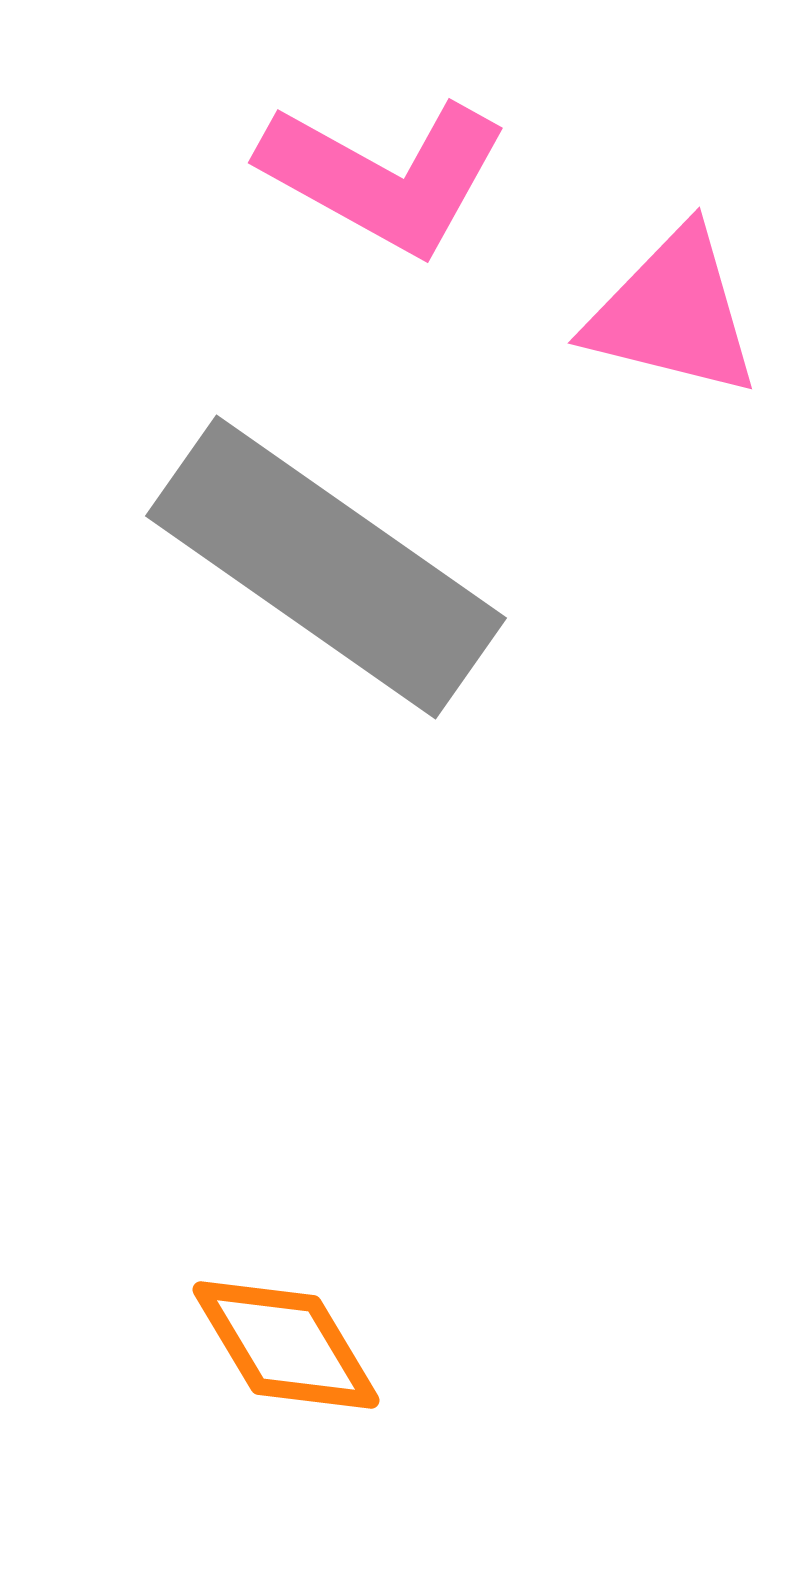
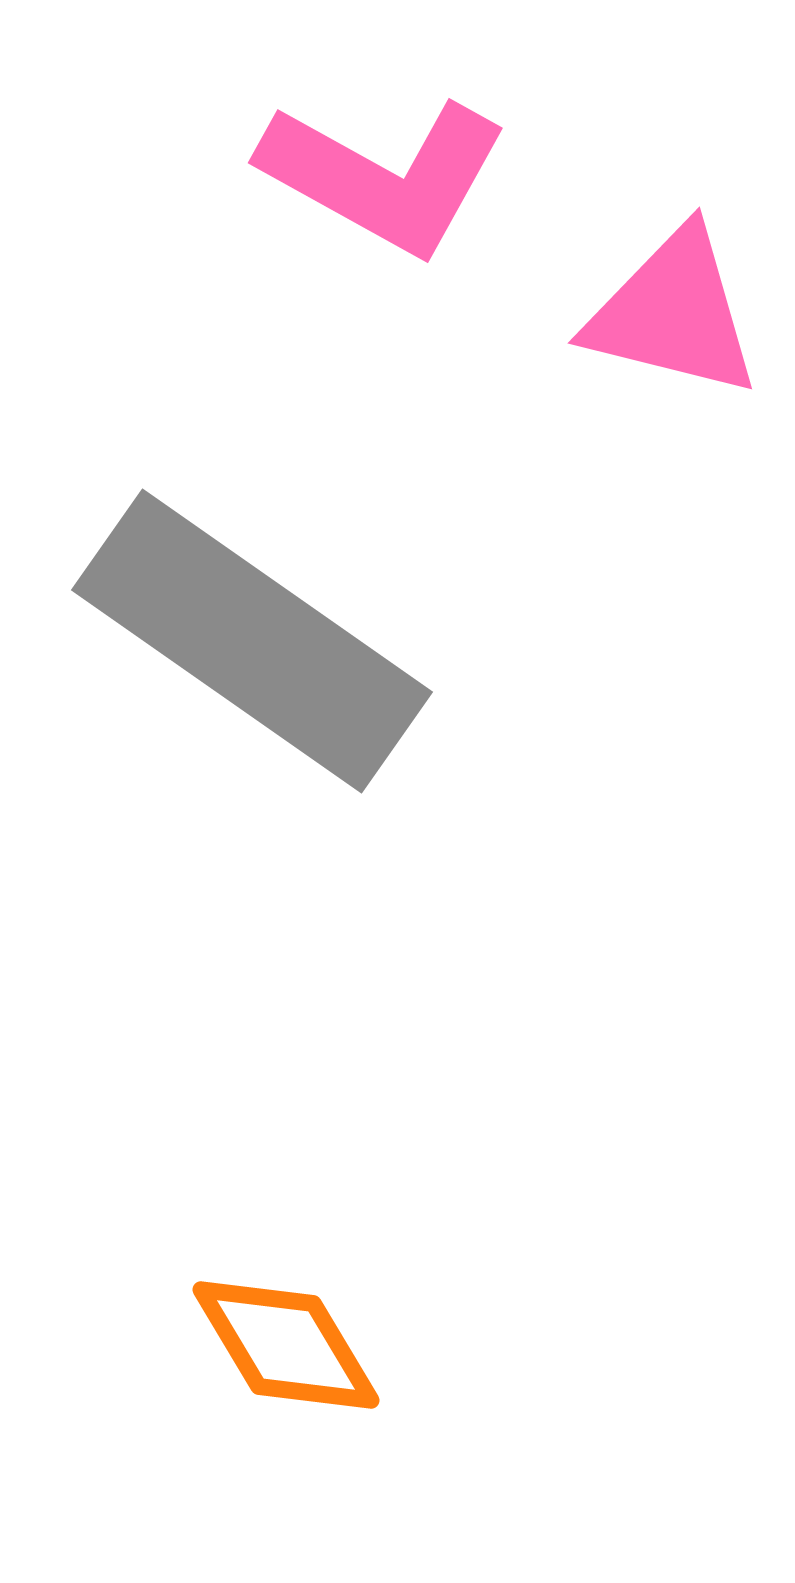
gray rectangle: moved 74 px left, 74 px down
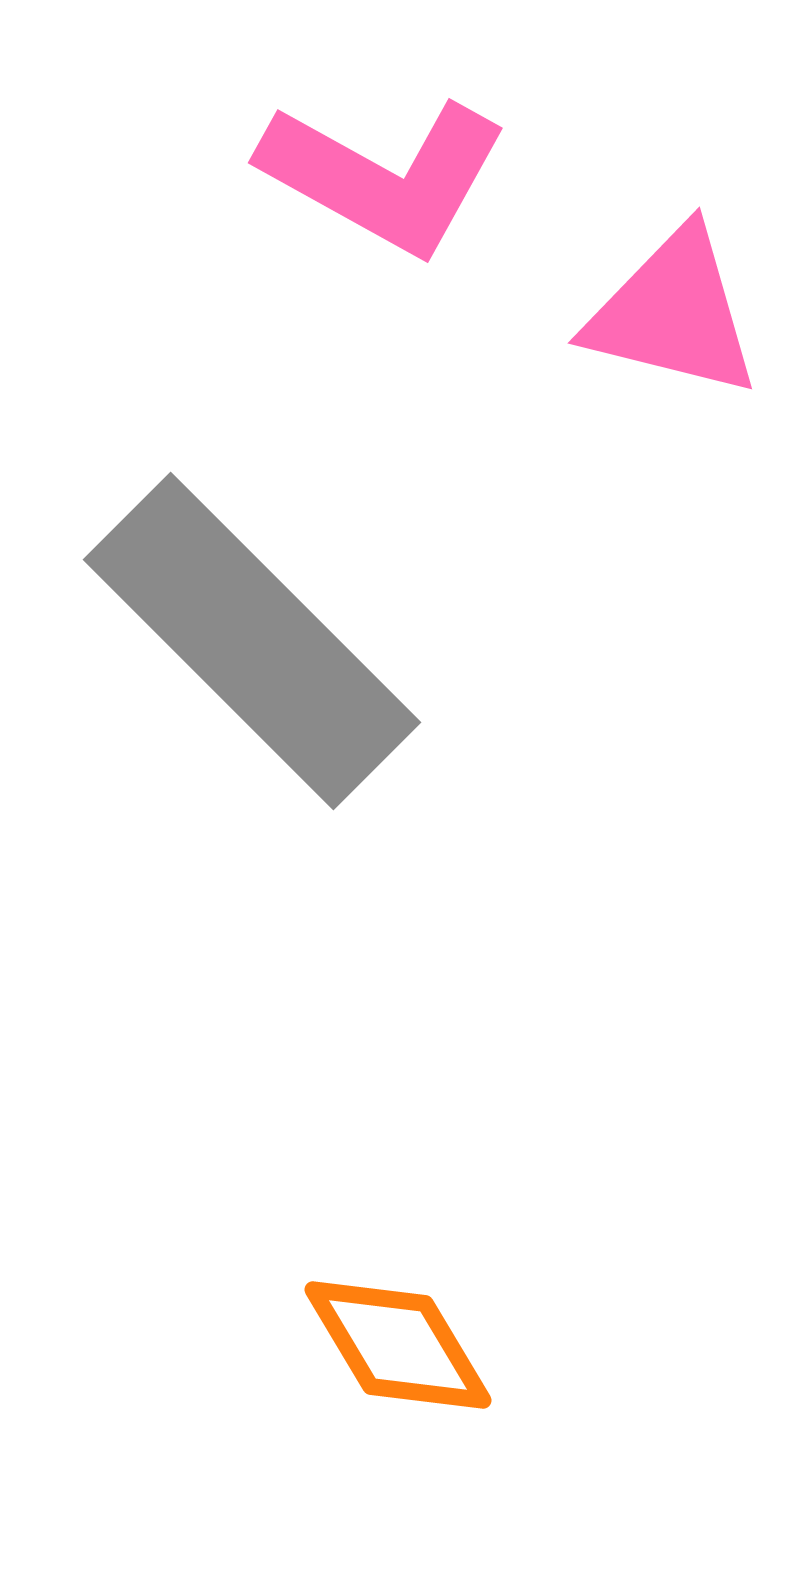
gray rectangle: rotated 10 degrees clockwise
orange diamond: moved 112 px right
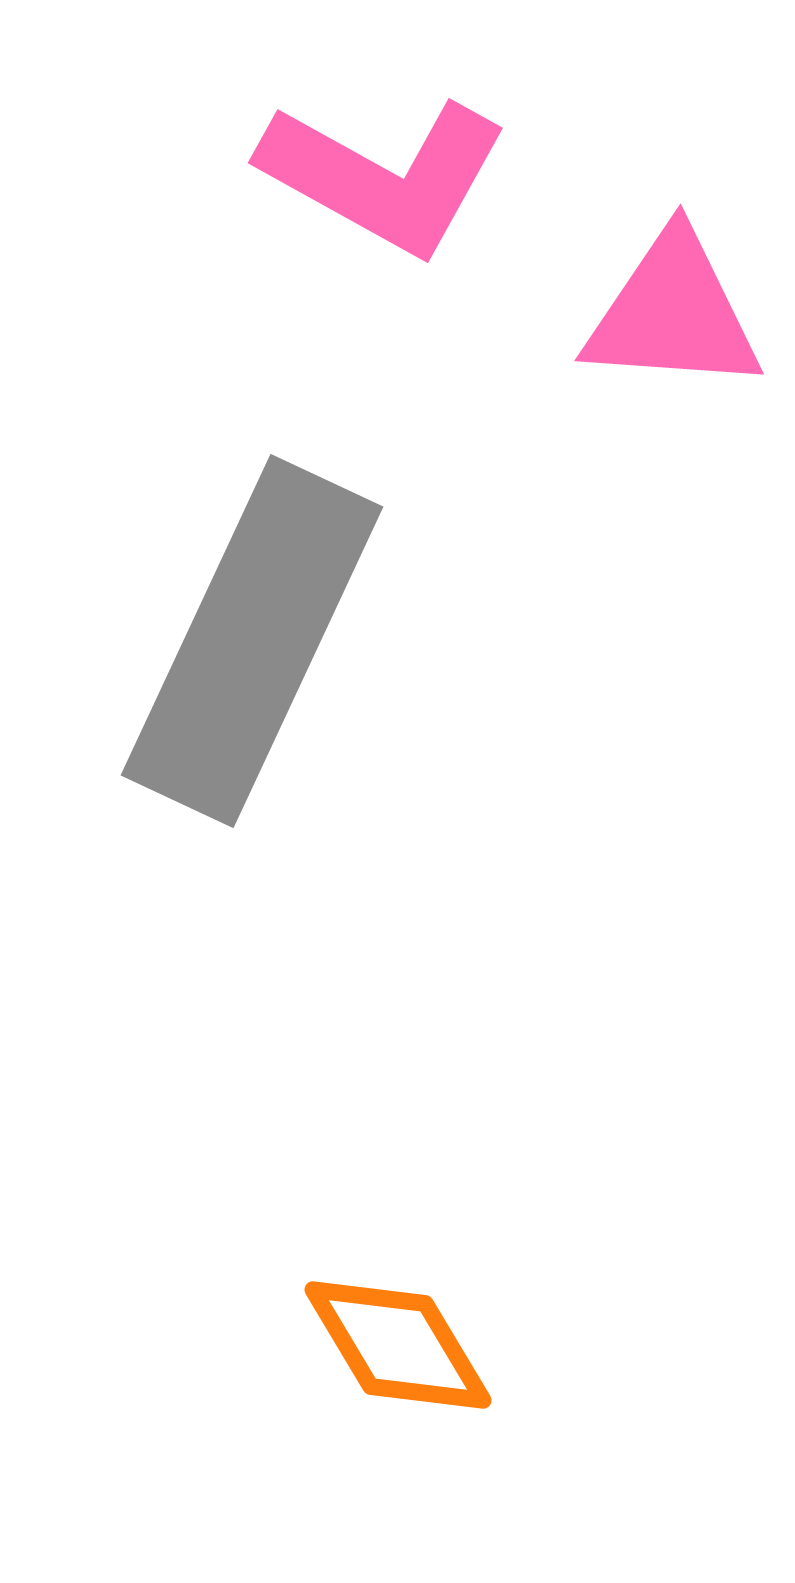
pink triangle: rotated 10 degrees counterclockwise
gray rectangle: rotated 70 degrees clockwise
